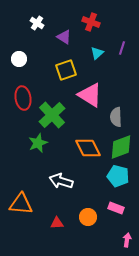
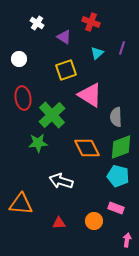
green star: rotated 18 degrees clockwise
orange diamond: moved 1 px left
orange circle: moved 6 px right, 4 px down
red triangle: moved 2 px right
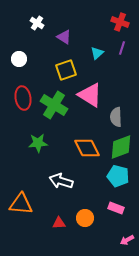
red cross: moved 29 px right
green cross: moved 2 px right, 10 px up; rotated 16 degrees counterclockwise
orange circle: moved 9 px left, 3 px up
pink arrow: rotated 128 degrees counterclockwise
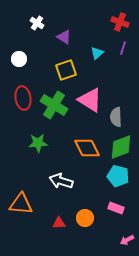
purple line: moved 1 px right
pink triangle: moved 5 px down
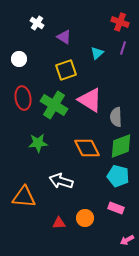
green diamond: moved 1 px up
orange triangle: moved 3 px right, 7 px up
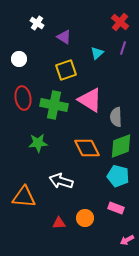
red cross: rotated 18 degrees clockwise
green cross: rotated 20 degrees counterclockwise
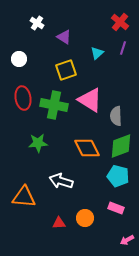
gray semicircle: moved 1 px up
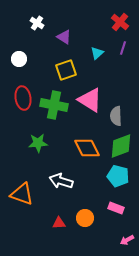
orange triangle: moved 2 px left, 3 px up; rotated 15 degrees clockwise
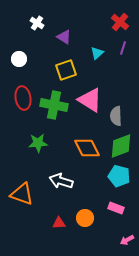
cyan pentagon: moved 1 px right
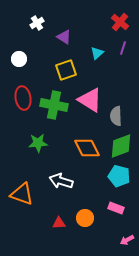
white cross: rotated 24 degrees clockwise
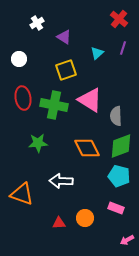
red cross: moved 1 px left, 3 px up
white arrow: rotated 15 degrees counterclockwise
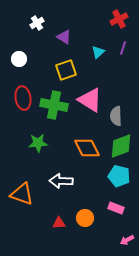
red cross: rotated 24 degrees clockwise
cyan triangle: moved 1 px right, 1 px up
